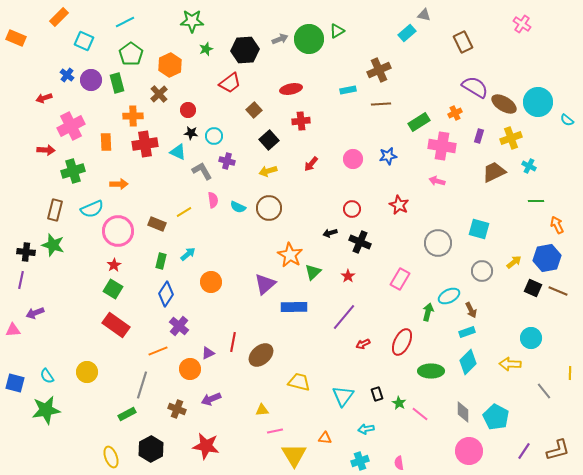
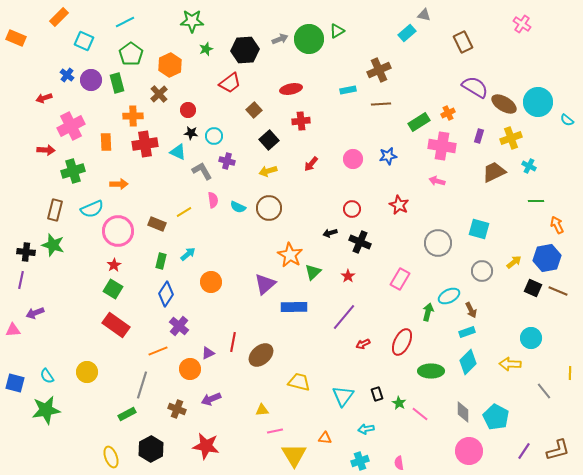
orange cross at (455, 113): moved 7 px left
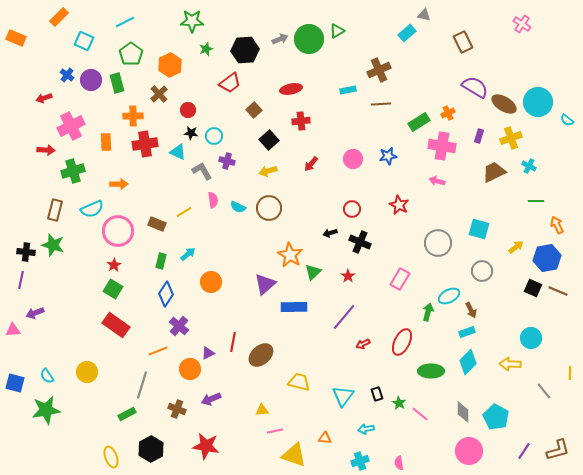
yellow arrow at (514, 262): moved 2 px right, 15 px up
yellow triangle at (294, 455): rotated 40 degrees counterclockwise
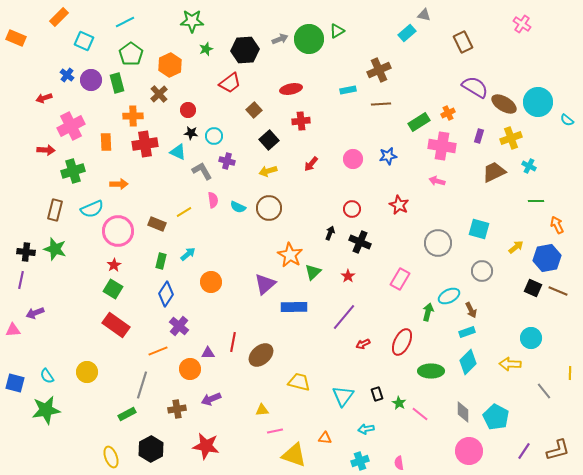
black arrow at (330, 233): rotated 128 degrees clockwise
green star at (53, 245): moved 2 px right, 4 px down
purple triangle at (208, 353): rotated 24 degrees clockwise
brown cross at (177, 409): rotated 30 degrees counterclockwise
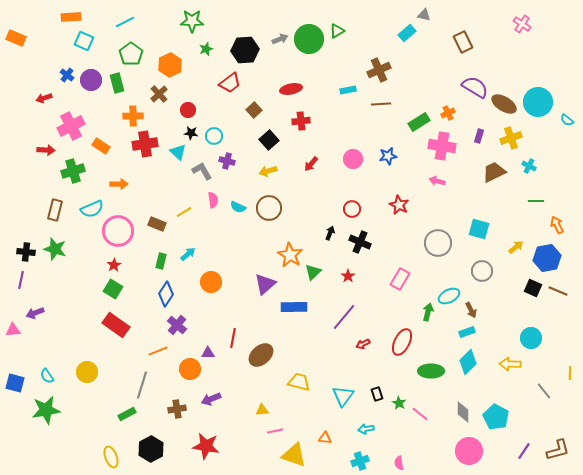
orange rectangle at (59, 17): moved 12 px right; rotated 42 degrees clockwise
orange rectangle at (106, 142): moved 5 px left, 4 px down; rotated 54 degrees counterclockwise
cyan triangle at (178, 152): rotated 18 degrees clockwise
purple cross at (179, 326): moved 2 px left, 1 px up
red line at (233, 342): moved 4 px up
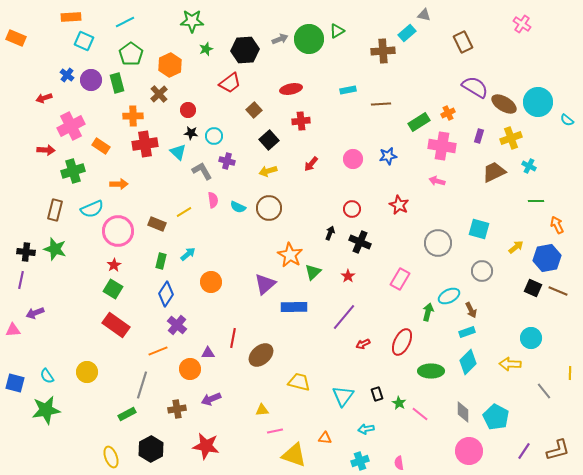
brown cross at (379, 70): moved 4 px right, 19 px up; rotated 20 degrees clockwise
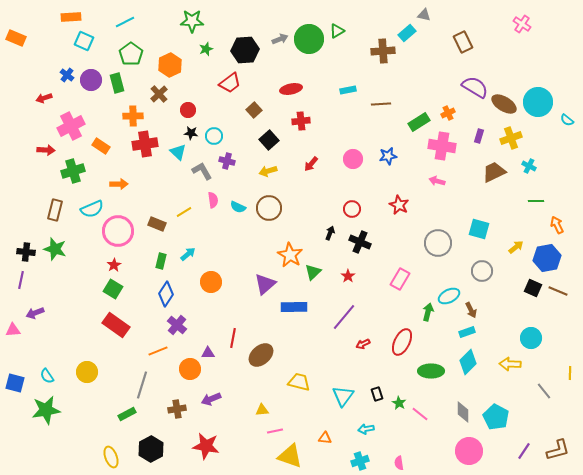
yellow triangle at (294, 455): moved 4 px left, 1 px down
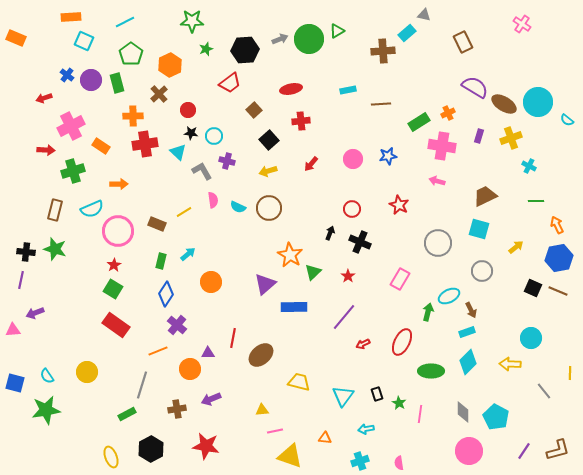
brown trapezoid at (494, 172): moved 9 px left, 24 px down
blue hexagon at (547, 258): moved 12 px right
pink line at (420, 414): rotated 60 degrees clockwise
